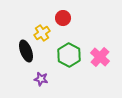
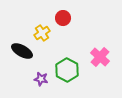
black ellipse: moved 4 px left; rotated 40 degrees counterclockwise
green hexagon: moved 2 px left, 15 px down
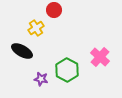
red circle: moved 9 px left, 8 px up
yellow cross: moved 6 px left, 5 px up
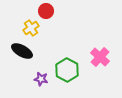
red circle: moved 8 px left, 1 px down
yellow cross: moved 5 px left
